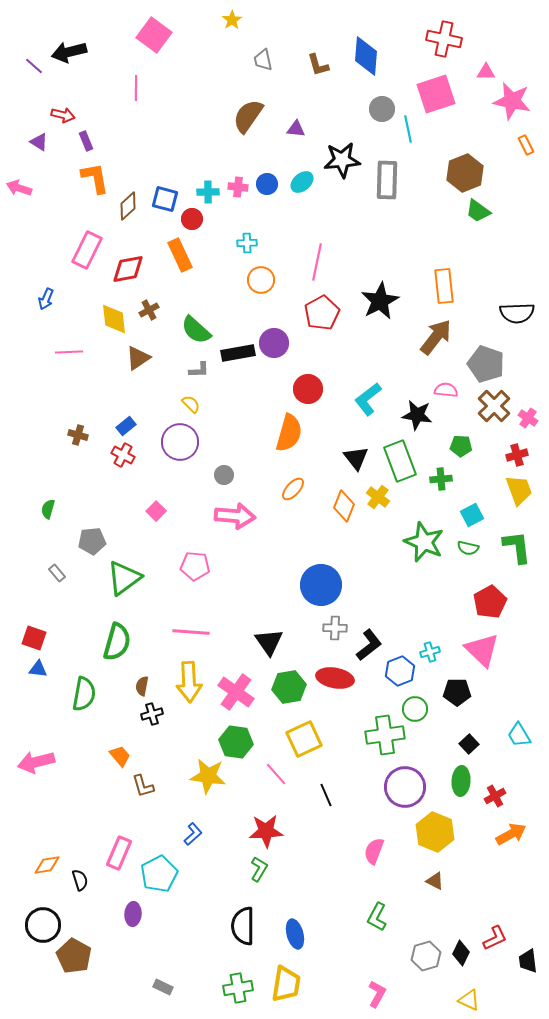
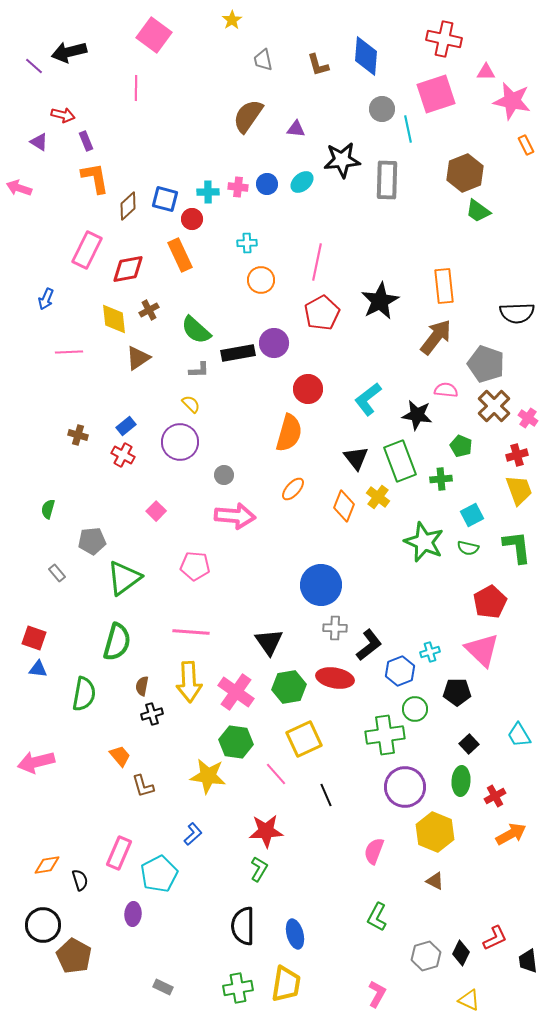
green pentagon at (461, 446): rotated 20 degrees clockwise
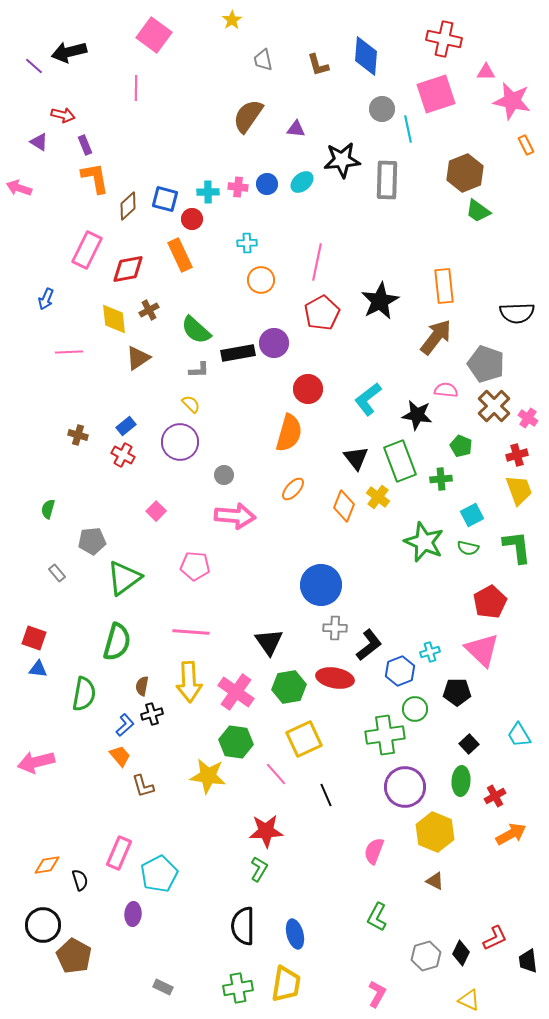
purple rectangle at (86, 141): moved 1 px left, 4 px down
blue L-shape at (193, 834): moved 68 px left, 109 px up
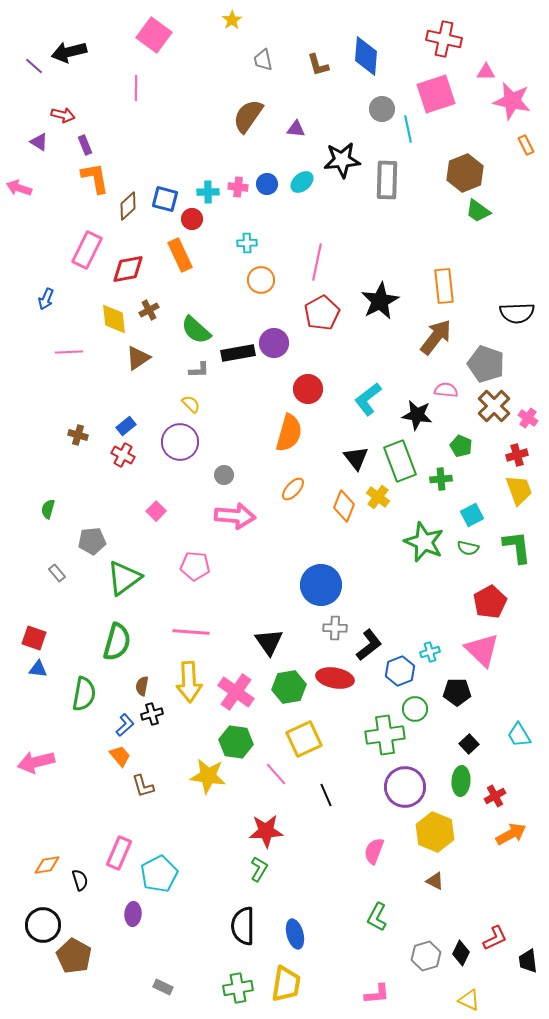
pink L-shape at (377, 994): rotated 56 degrees clockwise
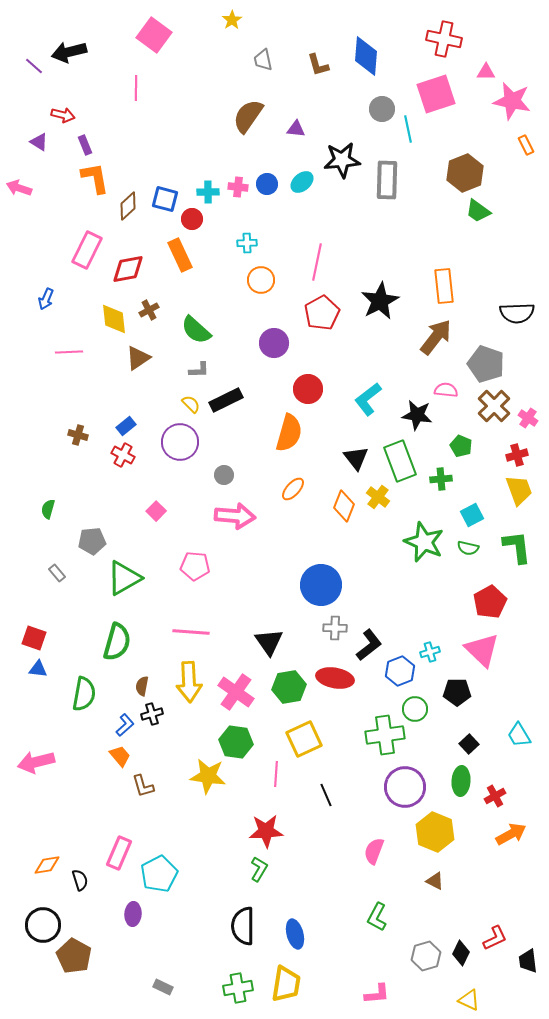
black rectangle at (238, 353): moved 12 px left, 47 px down; rotated 16 degrees counterclockwise
green triangle at (124, 578): rotated 6 degrees clockwise
pink line at (276, 774): rotated 45 degrees clockwise
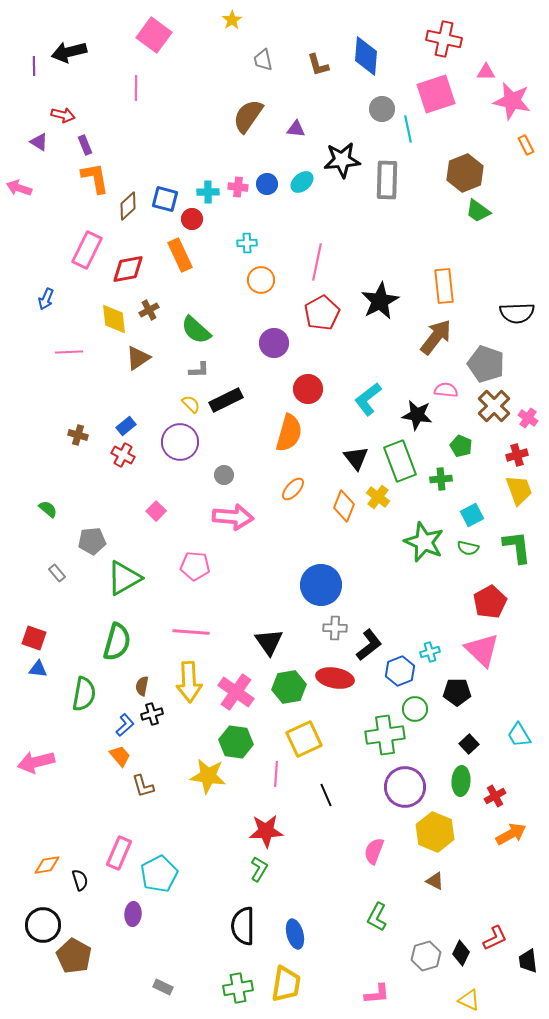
purple line at (34, 66): rotated 48 degrees clockwise
green semicircle at (48, 509): rotated 114 degrees clockwise
pink arrow at (235, 516): moved 2 px left, 1 px down
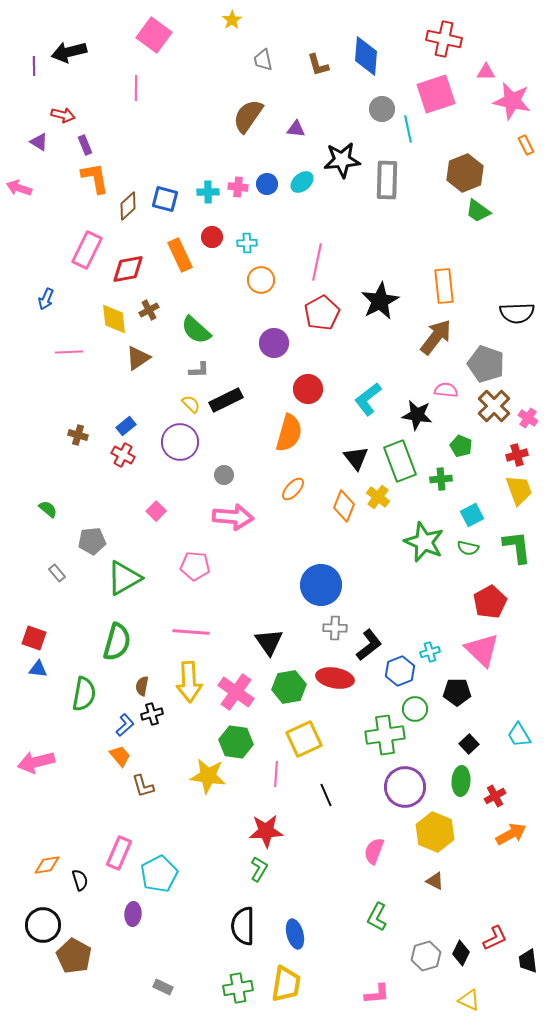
red circle at (192, 219): moved 20 px right, 18 px down
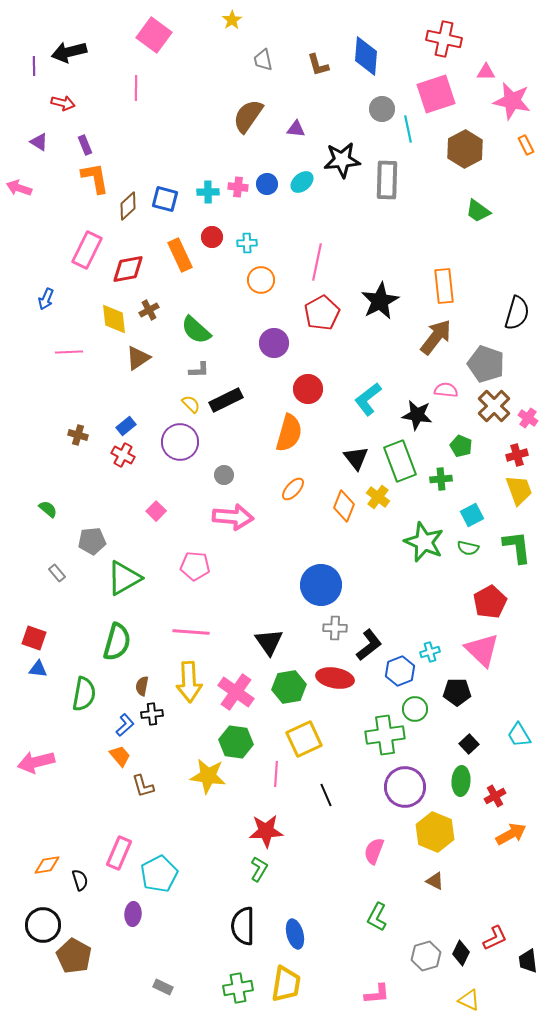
red arrow at (63, 115): moved 12 px up
brown hexagon at (465, 173): moved 24 px up; rotated 6 degrees counterclockwise
black semicircle at (517, 313): rotated 72 degrees counterclockwise
black cross at (152, 714): rotated 10 degrees clockwise
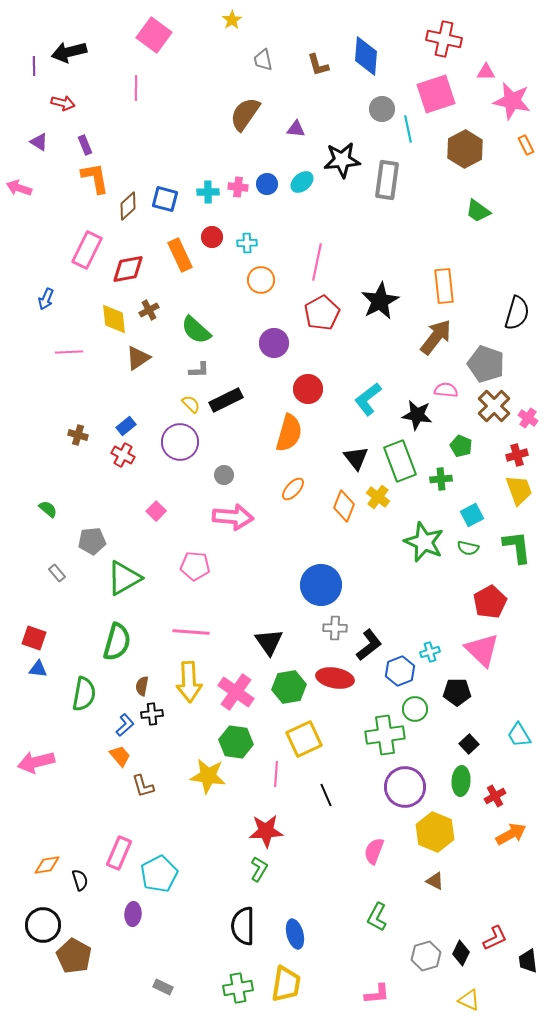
brown semicircle at (248, 116): moved 3 px left, 2 px up
gray rectangle at (387, 180): rotated 6 degrees clockwise
